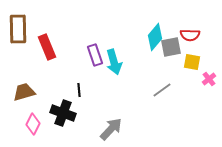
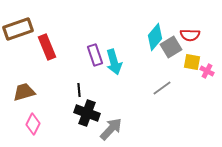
brown rectangle: rotated 72 degrees clockwise
gray square: rotated 20 degrees counterclockwise
pink cross: moved 2 px left, 8 px up; rotated 24 degrees counterclockwise
gray line: moved 2 px up
black cross: moved 24 px right
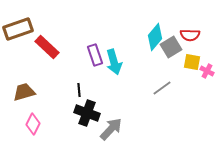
red rectangle: rotated 25 degrees counterclockwise
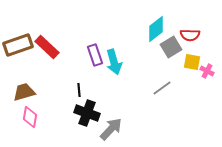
brown rectangle: moved 16 px down
cyan diamond: moved 1 px right, 8 px up; rotated 12 degrees clockwise
pink diamond: moved 3 px left, 7 px up; rotated 15 degrees counterclockwise
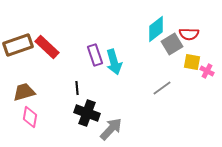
red semicircle: moved 1 px left, 1 px up
gray square: moved 1 px right, 3 px up
black line: moved 2 px left, 2 px up
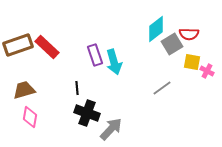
brown trapezoid: moved 2 px up
